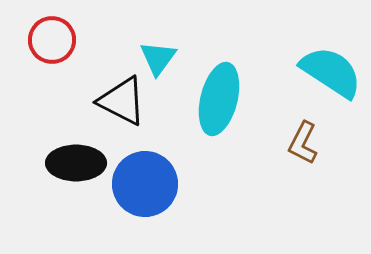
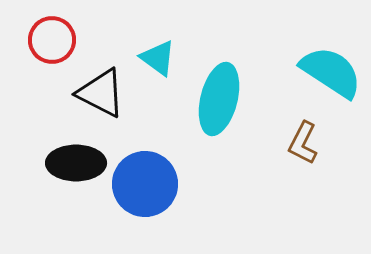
cyan triangle: rotated 30 degrees counterclockwise
black triangle: moved 21 px left, 8 px up
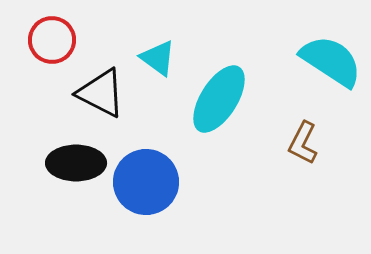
cyan semicircle: moved 11 px up
cyan ellipse: rotated 18 degrees clockwise
blue circle: moved 1 px right, 2 px up
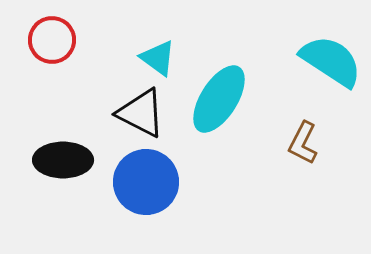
black triangle: moved 40 px right, 20 px down
black ellipse: moved 13 px left, 3 px up
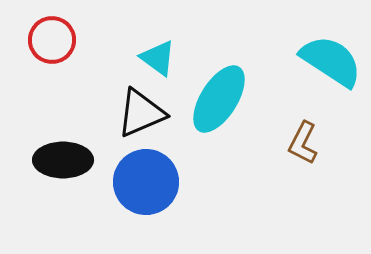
black triangle: rotated 50 degrees counterclockwise
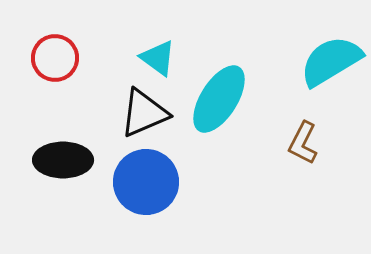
red circle: moved 3 px right, 18 px down
cyan semicircle: rotated 64 degrees counterclockwise
black triangle: moved 3 px right
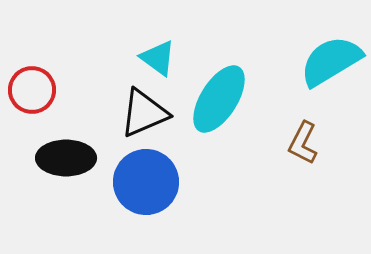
red circle: moved 23 px left, 32 px down
black ellipse: moved 3 px right, 2 px up
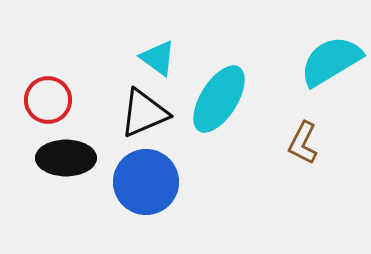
red circle: moved 16 px right, 10 px down
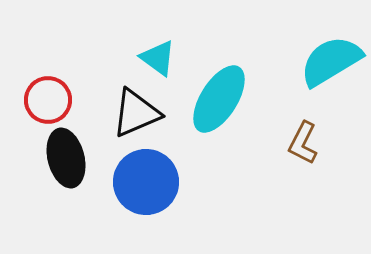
black triangle: moved 8 px left
black ellipse: rotated 76 degrees clockwise
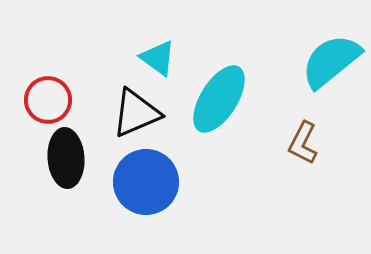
cyan semicircle: rotated 8 degrees counterclockwise
black ellipse: rotated 10 degrees clockwise
